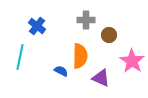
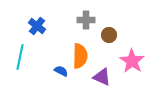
purple triangle: moved 1 px right, 1 px up
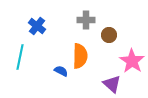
purple triangle: moved 10 px right, 7 px down; rotated 18 degrees clockwise
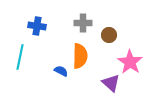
gray cross: moved 3 px left, 3 px down
blue cross: rotated 30 degrees counterclockwise
pink star: moved 2 px left, 1 px down
purple triangle: moved 1 px left, 1 px up
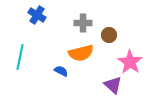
blue cross: moved 11 px up; rotated 24 degrees clockwise
orange semicircle: moved 1 px right, 3 px up; rotated 75 degrees clockwise
purple triangle: moved 2 px right, 2 px down
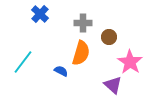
blue cross: moved 3 px right, 1 px up; rotated 12 degrees clockwise
brown circle: moved 2 px down
orange semicircle: rotated 60 degrees counterclockwise
cyan line: moved 3 px right, 5 px down; rotated 25 degrees clockwise
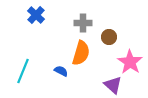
blue cross: moved 4 px left, 1 px down
cyan line: moved 9 px down; rotated 15 degrees counterclockwise
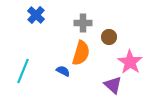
blue semicircle: moved 2 px right
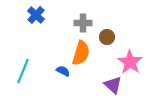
brown circle: moved 2 px left
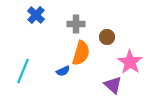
gray cross: moved 7 px left, 1 px down
blue semicircle: rotated 128 degrees clockwise
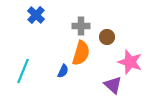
gray cross: moved 5 px right, 2 px down
pink star: rotated 15 degrees counterclockwise
blue semicircle: rotated 40 degrees counterclockwise
